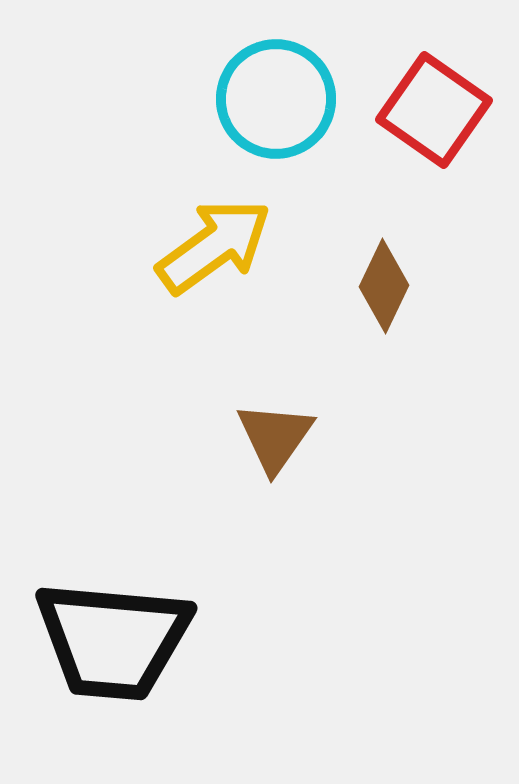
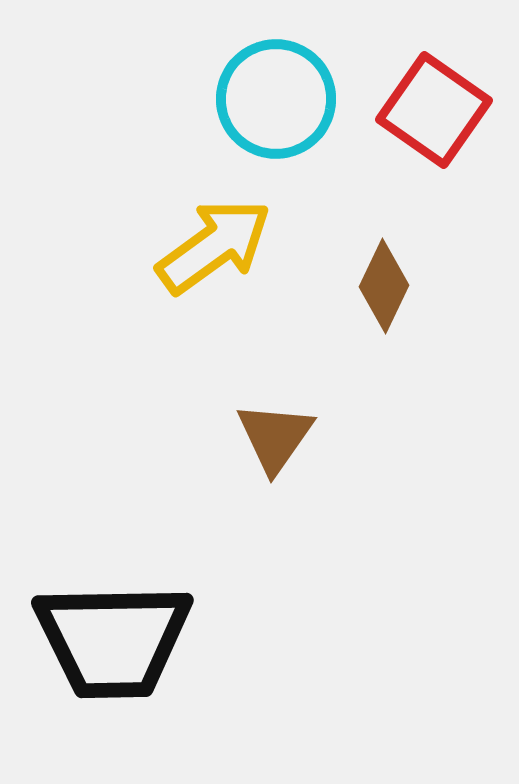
black trapezoid: rotated 6 degrees counterclockwise
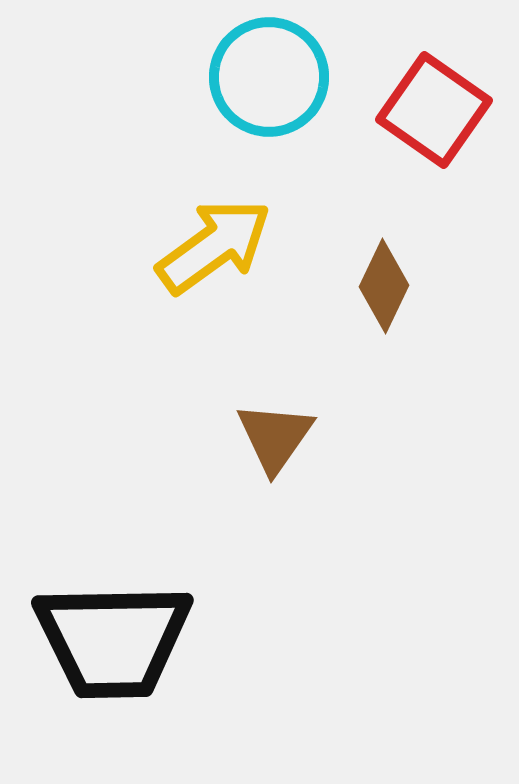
cyan circle: moved 7 px left, 22 px up
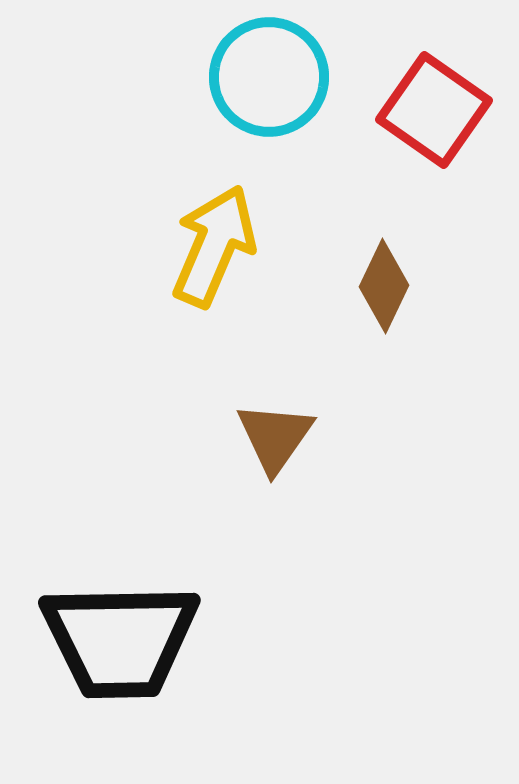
yellow arrow: rotated 31 degrees counterclockwise
black trapezoid: moved 7 px right
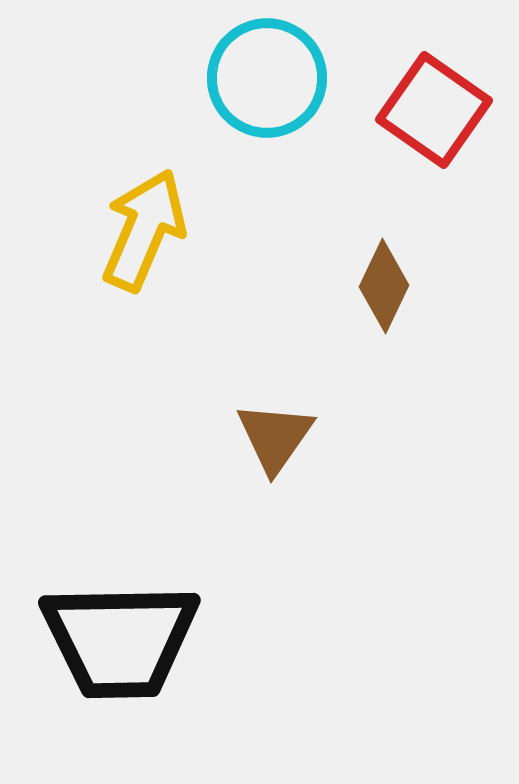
cyan circle: moved 2 px left, 1 px down
yellow arrow: moved 70 px left, 16 px up
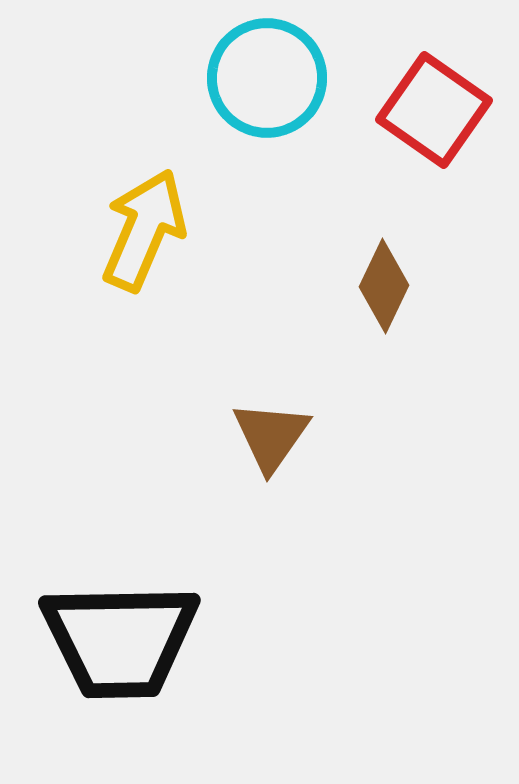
brown triangle: moved 4 px left, 1 px up
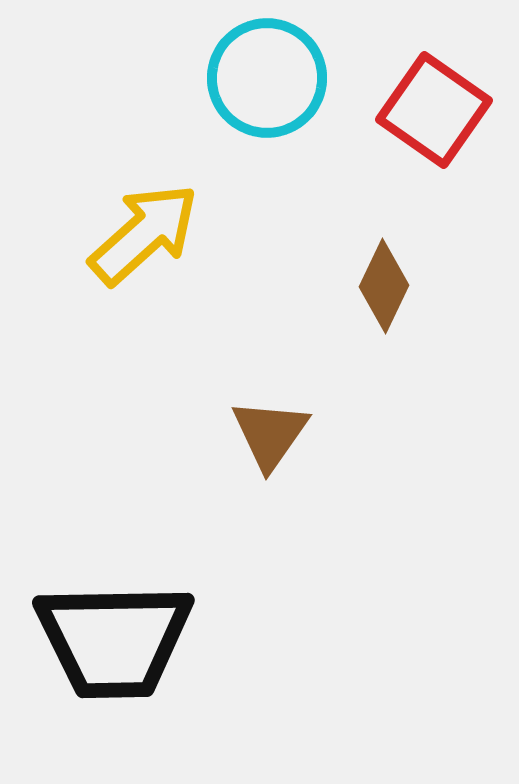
yellow arrow: moved 4 px down; rotated 25 degrees clockwise
brown triangle: moved 1 px left, 2 px up
black trapezoid: moved 6 px left
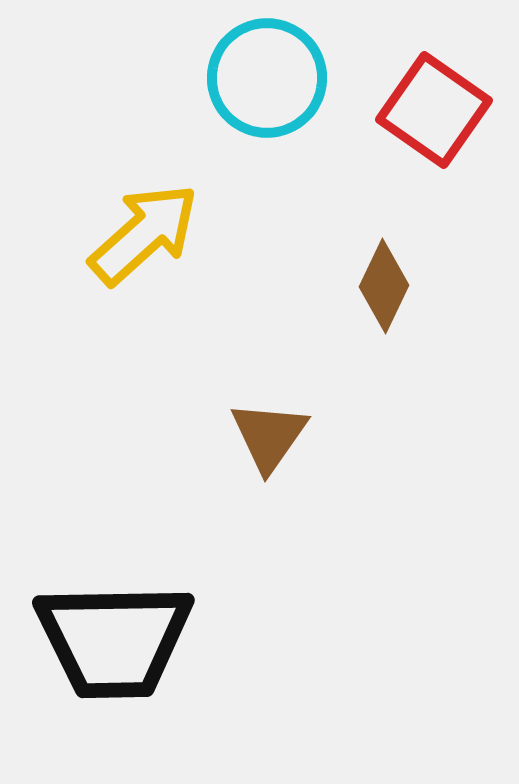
brown triangle: moved 1 px left, 2 px down
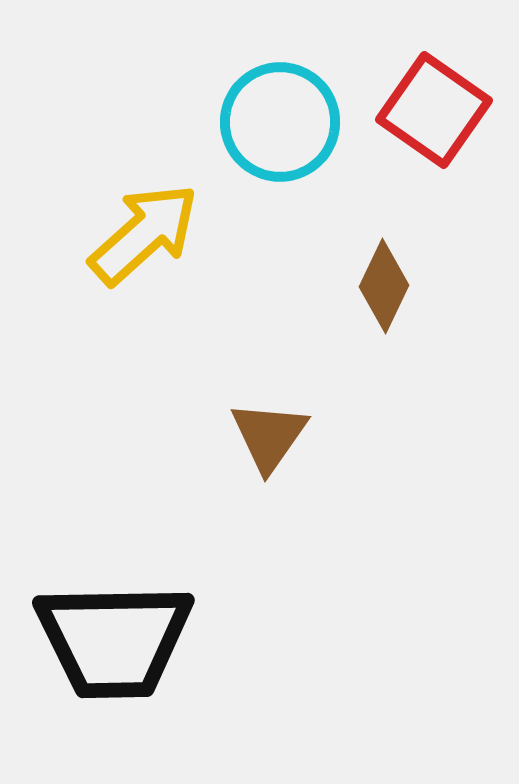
cyan circle: moved 13 px right, 44 px down
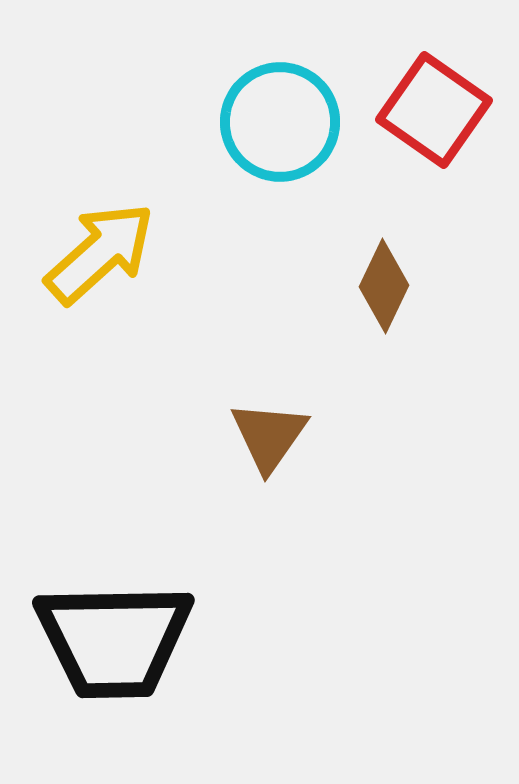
yellow arrow: moved 44 px left, 19 px down
